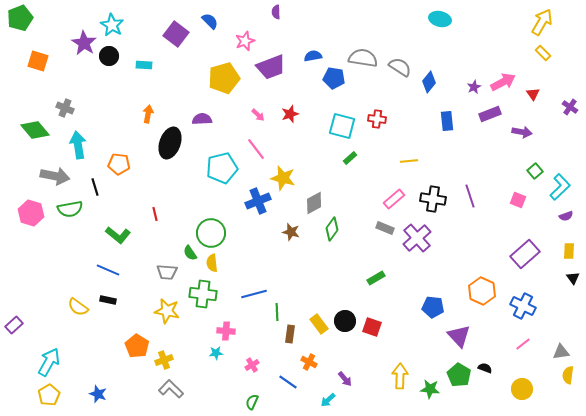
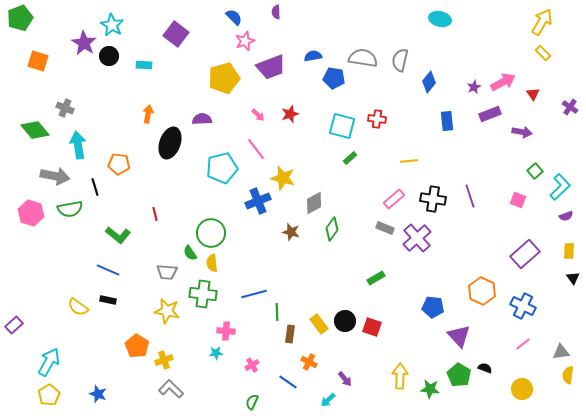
blue semicircle at (210, 21): moved 24 px right, 4 px up
gray semicircle at (400, 67): moved 7 px up; rotated 110 degrees counterclockwise
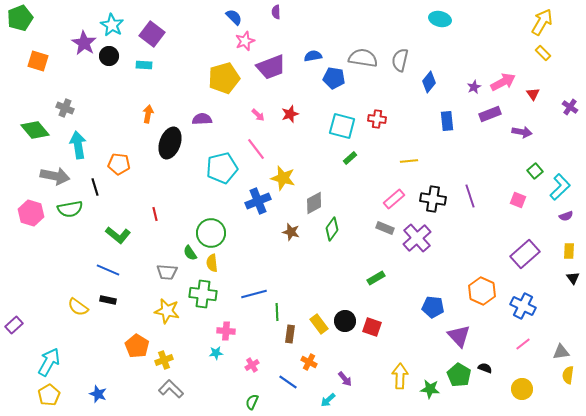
purple square at (176, 34): moved 24 px left
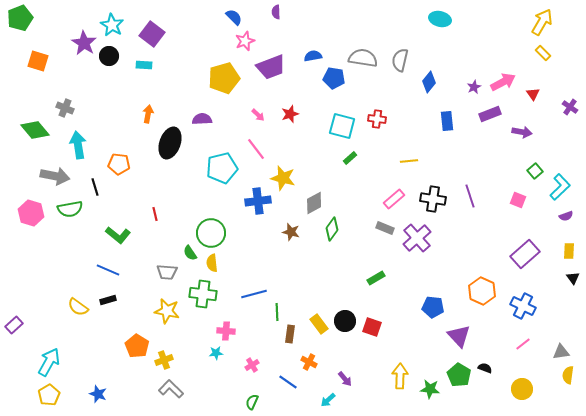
blue cross at (258, 201): rotated 15 degrees clockwise
black rectangle at (108, 300): rotated 28 degrees counterclockwise
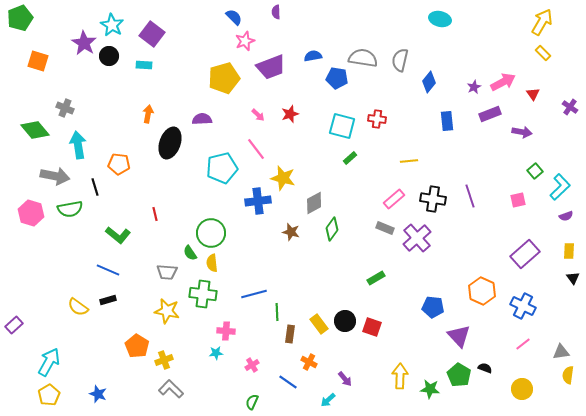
blue pentagon at (334, 78): moved 3 px right
pink square at (518, 200): rotated 35 degrees counterclockwise
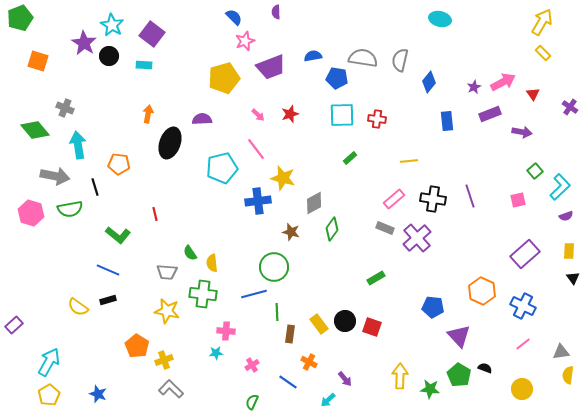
cyan square at (342, 126): moved 11 px up; rotated 16 degrees counterclockwise
green circle at (211, 233): moved 63 px right, 34 px down
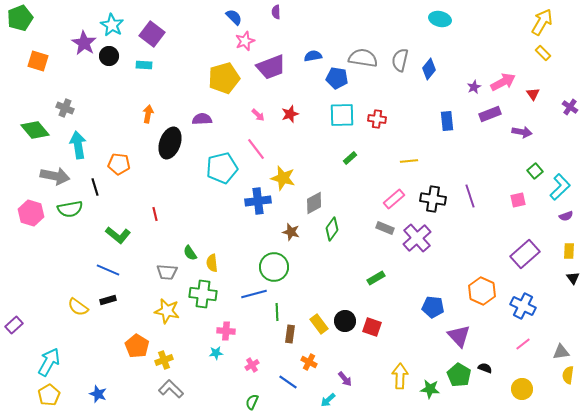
blue diamond at (429, 82): moved 13 px up
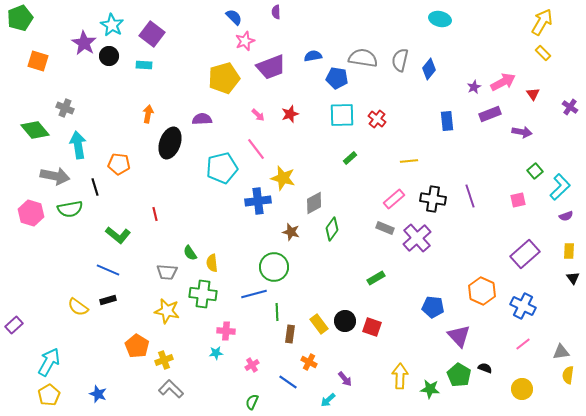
red cross at (377, 119): rotated 30 degrees clockwise
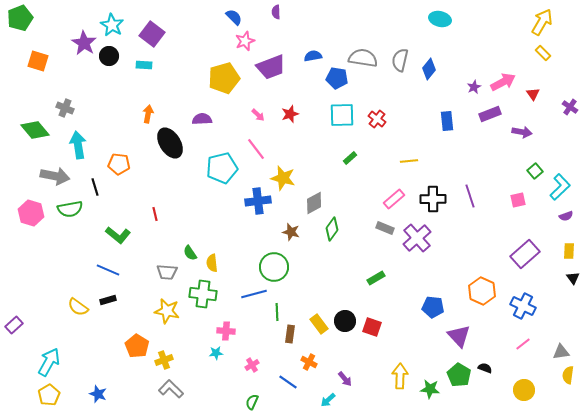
black ellipse at (170, 143): rotated 52 degrees counterclockwise
black cross at (433, 199): rotated 10 degrees counterclockwise
yellow circle at (522, 389): moved 2 px right, 1 px down
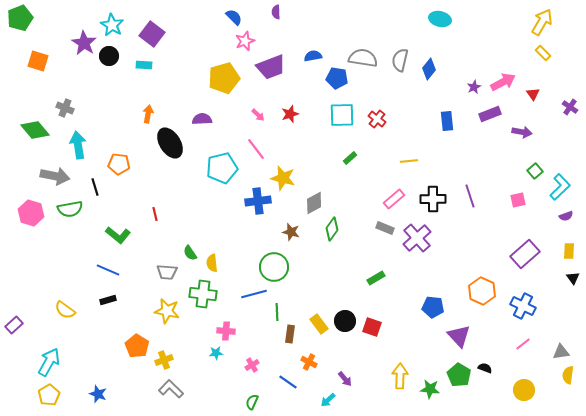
yellow semicircle at (78, 307): moved 13 px left, 3 px down
